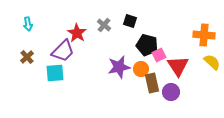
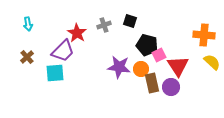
gray cross: rotated 32 degrees clockwise
purple star: rotated 20 degrees clockwise
purple circle: moved 5 px up
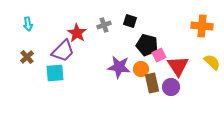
orange cross: moved 2 px left, 9 px up
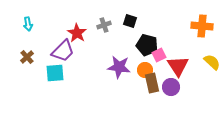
orange circle: moved 4 px right, 1 px down
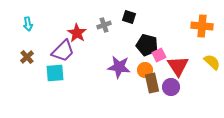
black square: moved 1 px left, 4 px up
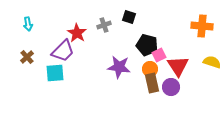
yellow semicircle: rotated 24 degrees counterclockwise
orange circle: moved 5 px right, 1 px up
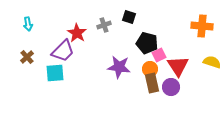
black pentagon: moved 2 px up
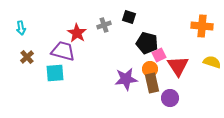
cyan arrow: moved 7 px left, 4 px down
purple trapezoid: rotated 120 degrees counterclockwise
purple star: moved 7 px right, 12 px down; rotated 15 degrees counterclockwise
purple circle: moved 1 px left, 11 px down
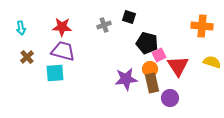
red star: moved 15 px left, 6 px up; rotated 30 degrees counterclockwise
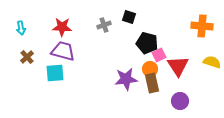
purple circle: moved 10 px right, 3 px down
